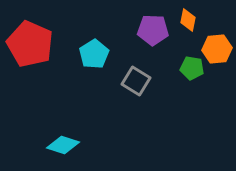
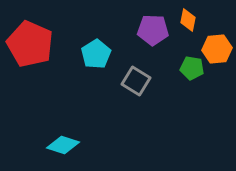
cyan pentagon: moved 2 px right
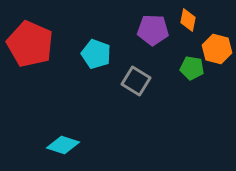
orange hexagon: rotated 20 degrees clockwise
cyan pentagon: rotated 20 degrees counterclockwise
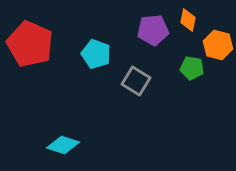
purple pentagon: rotated 8 degrees counterclockwise
orange hexagon: moved 1 px right, 4 px up
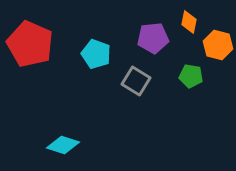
orange diamond: moved 1 px right, 2 px down
purple pentagon: moved 8 px down
green pentagon: moved 1 px left, 8 px down
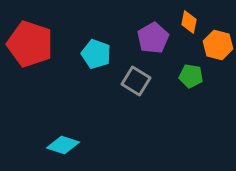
purple pentagon: rotated 24 degrees counterclockwise
red pentagon: rotated 6 degrees counterclockwise
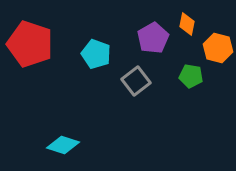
orange diamond: moved 2 px left, 2 px down
orange hexagon: moved 3 px down
gray square: rotated 20 degrees clockwise
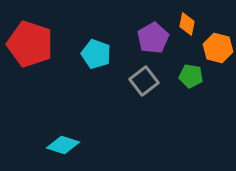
gray square: moved 8 px right
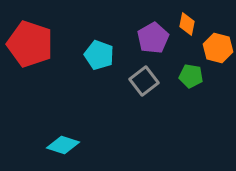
cyan pentagon: moved 3 px right, 1 px down
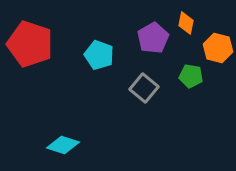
orange diamond: moved 1 px left, 1 px up
gray square: moved 7 px down; rotated 12 degrees counterclockwise
